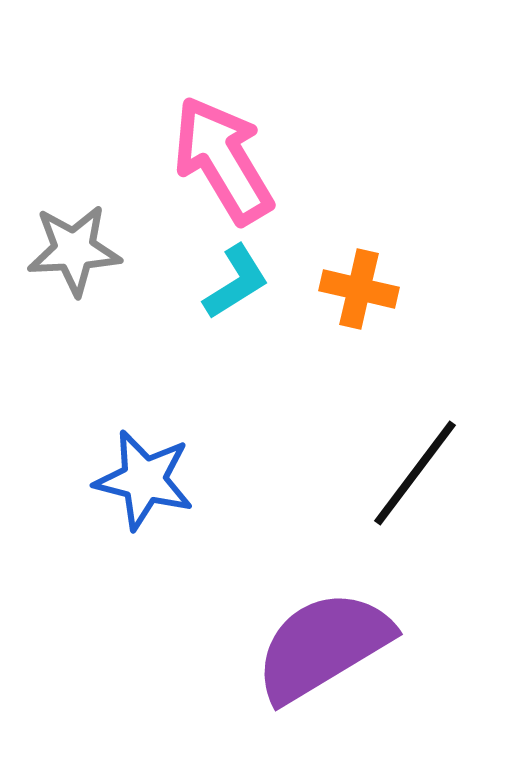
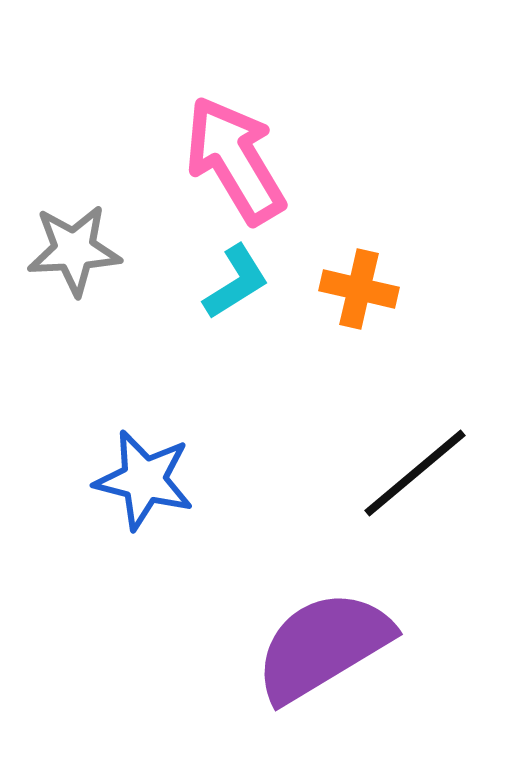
pink arrow: moved 12 px right
black line: rotated 13 degrees clockwise
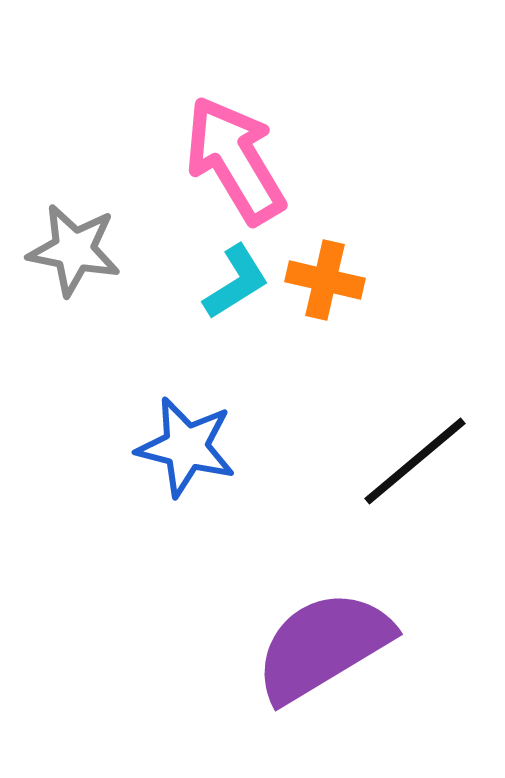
gray star: rotated 14 degrees clockwise
orange cross: moved 34 px left, 9 px up
black line: moved 12 px up
blue star: moved 42 px right, 33 px up
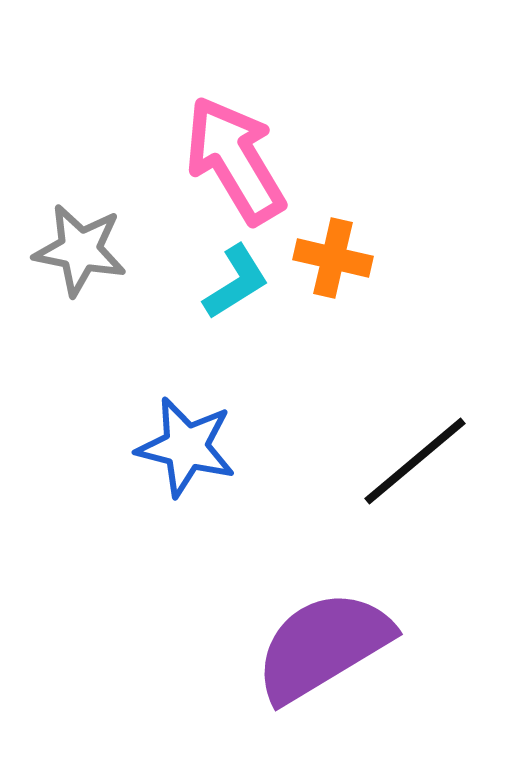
gray star: moved 6 px right
orange cross: moved 8 px right, 22 px up
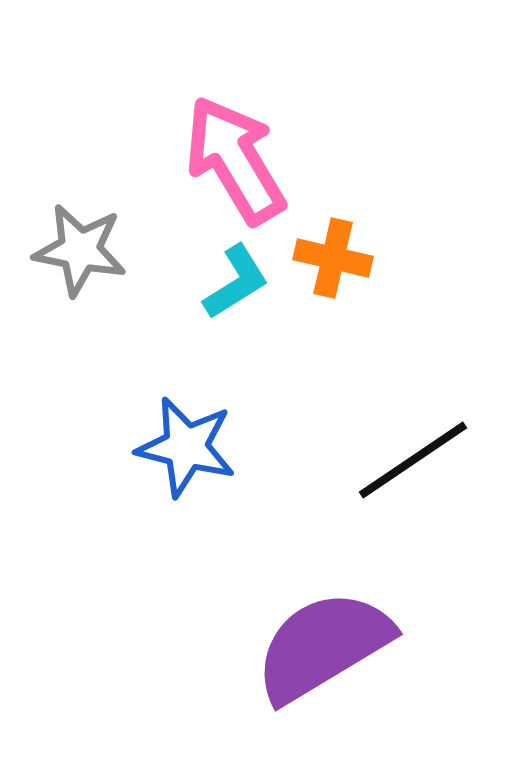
black line: moved 2 px left, 1 px up; rotated 6 degrees clockwise
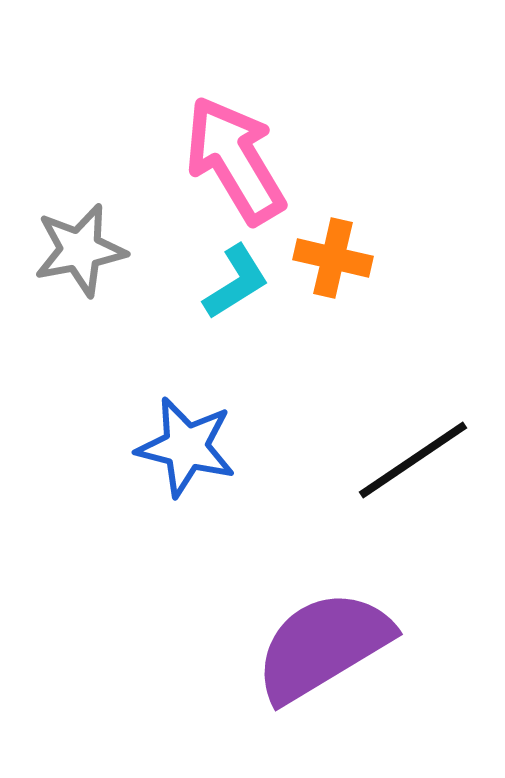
gray star: rotated 22 degrees counterclockwise
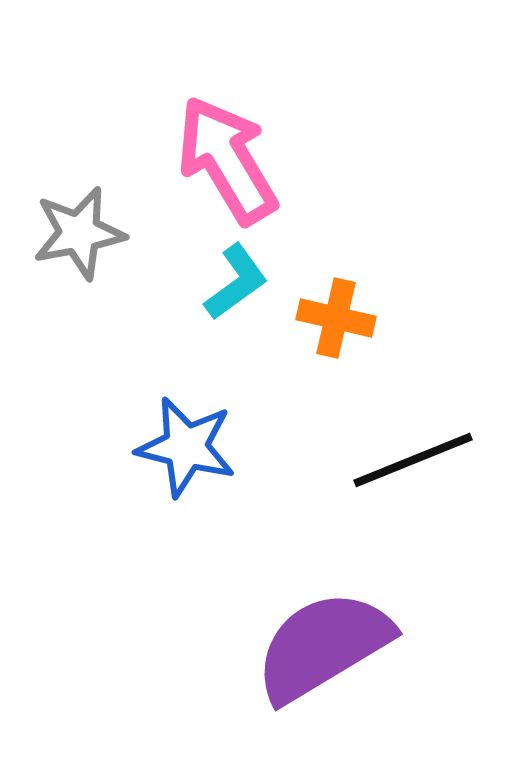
pink arrow: moved 8 px left
gray star: moved 1 px left, 17 px up
orange cross: moved 3 px right, 60 px down
cyan L-shape: rotated 4 degrees counterclockwise
black line: rotated 12 degrees clockwise
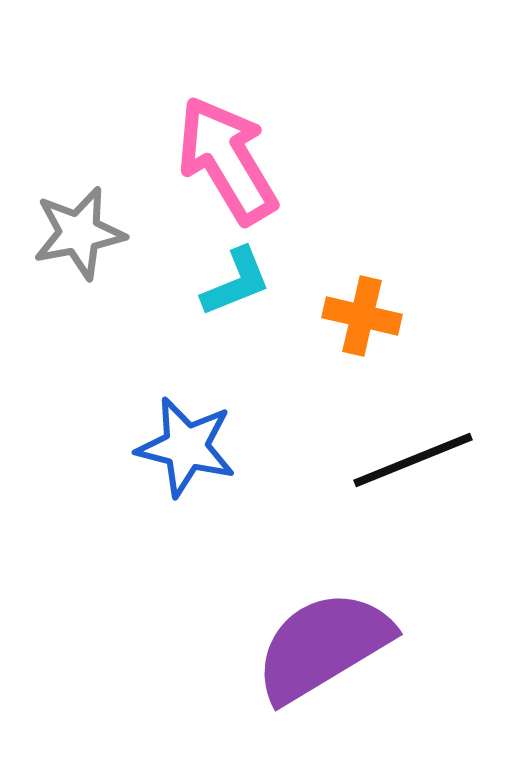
cyan L-shape: rotated 14 degrees clockwise
orange cross: moved 26 px right, 2 px up
